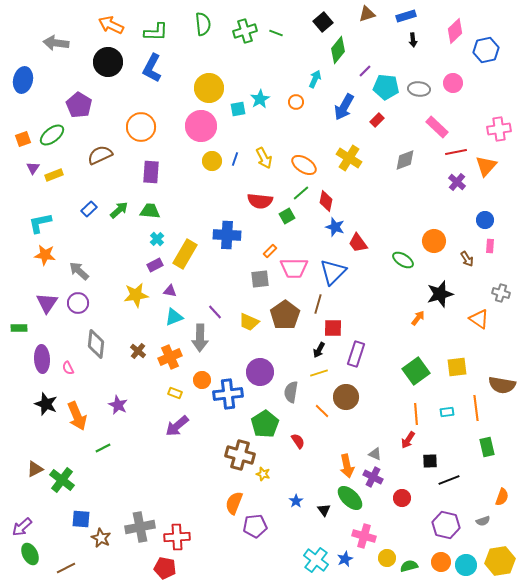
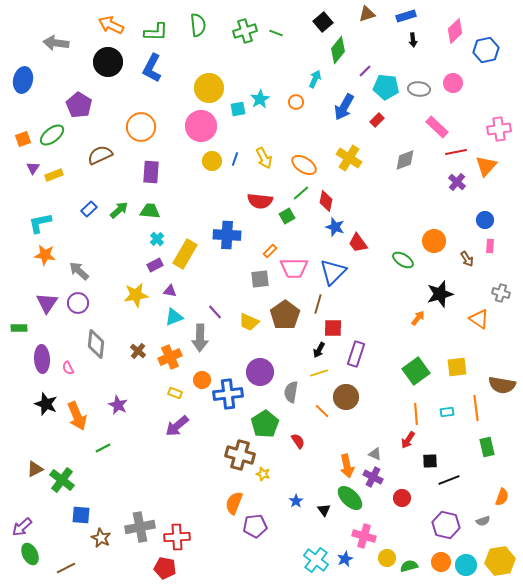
green semicircle at (203, 24): moved 5 px left, 1 px down
blue square at (81, 519): moved 4 px up
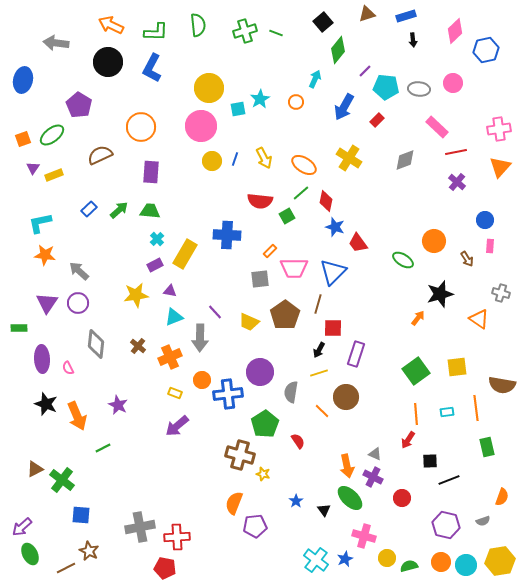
orange triangle at (486, 166): moved 14 px right, 1 px down
brown cross at (138, 351): moved 5 px up
brown star at (101, 538): moved 12 px left, 13 px down
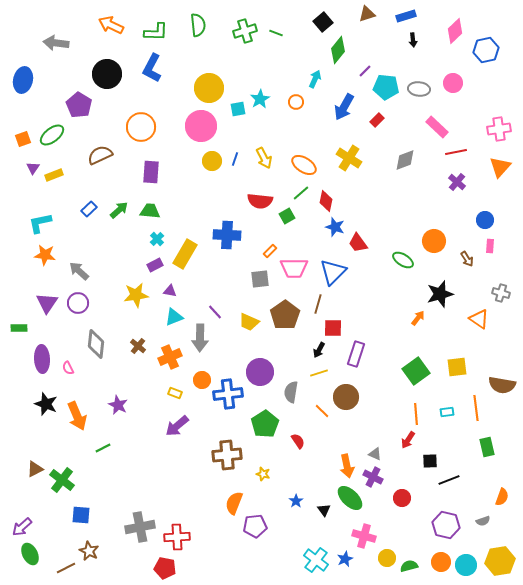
black circle at (108, 62): moved 1 px left, 12 px down
brown cross at (240, 455): moved 13 px left; rotated 20 degrees counterclockwise
